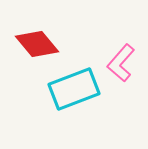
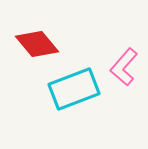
pink L-shape: moved 3 px right, 4 px down
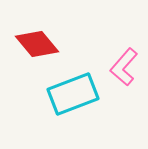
cyan rectangle: moved 1 px left, 5 px down
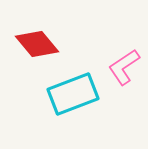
pink L-shape: rotated 15 degrees clockwise
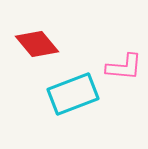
pink L-shape: rotated 141 degrees counterclockwise
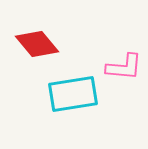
cyan rectangle: rotated 12 degrees clockwise
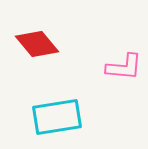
cyan rectangle: moved 16 px left, 23 px down
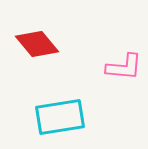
cyan rectangle: moved 3 px right
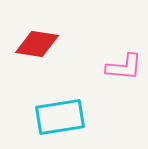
red diamond: rotated 42 degrees counterclockwise
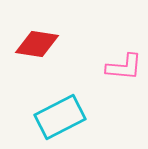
cyan rectangle: rotated 18 degrees counterclockwise
